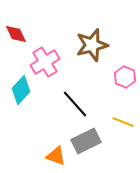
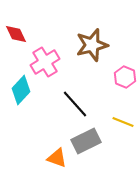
orange triangle: moved 1 px right, 2 px down
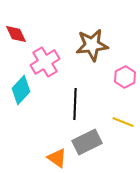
brown star: rotated 8 degrees clockwise
pink hexagon: rotated 10 degrees clockwise
black line: rotated 44 degrees clockwise
gray rectangle: moved 1 px right, 1 px down
orange triangle: rotated 15 degrees clockwise
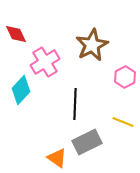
brown star: rotated 20 degrees counterclockwise
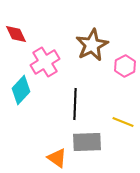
pink hexagon: moved 11 px up
gray rectangle: rotated 24 degrees clockwise
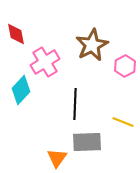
red diamond: rotated 15 degrees clockwise
orange triangle: rotated 30 degrees clockwise
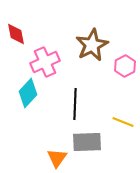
pink cross: rotated 8 degrees clockwise
cyan diamond: moved 7 px right, 3 px down
